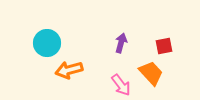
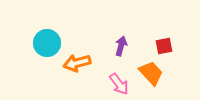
purple arrow: moved 3 px down
orange arrow: moved 8 px right, 7 px up
pink arrow: moved 2 px left, 1 px up
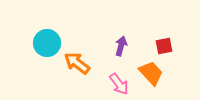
orange arrow: rotated 52 degrees clockwise
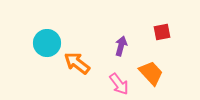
red square: moved 2 px left, 14 px up
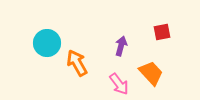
orange arrow: rotated 24 degrees clockwise
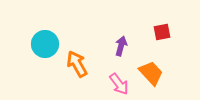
cyan circle: moved 2 px left, 1 px down
orange arrow: moved 1 px down
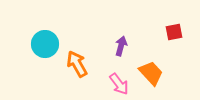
red square: moved 12 px right
